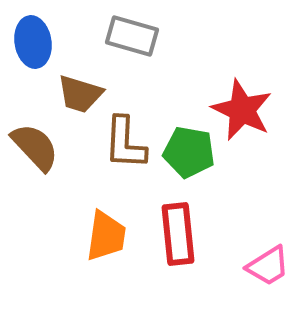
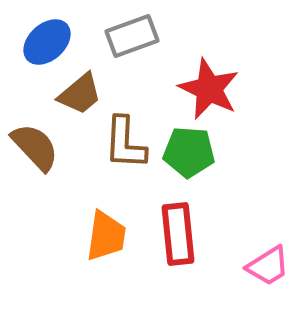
gray rectangle: rotated 36 degrees counterclockwise
blue ellipse: moved 14 px right; rotated 57 degrees clockwise
brown trapezoid: rotated 57 degrees counterclockwise
red star: moved 33 px left, 21 px up
green pentagon: rotated 6 degrees counterclockwise
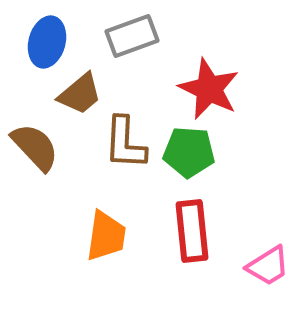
blue ellipse: rotated 33 degrees counterclockwise
red rectangle: moved 14 px right, 3 px up
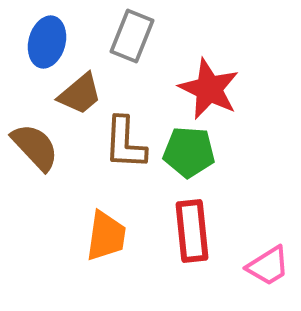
gray rectangle: rotated 48 degrees counterclockwise
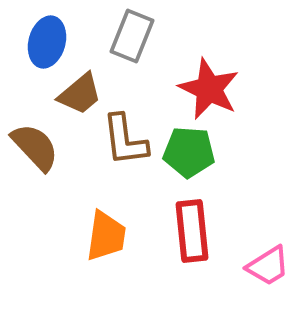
brown L-shape: moved 3 px up; rotated 10 degrees counterclockwise
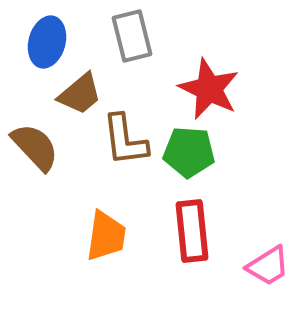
gray rectangle: rotated 36 degrees counterclockwise
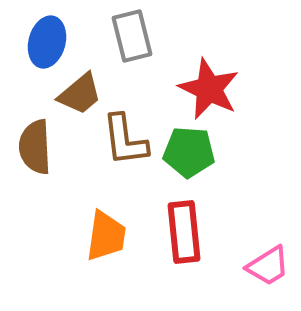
brown semicircle: rotated 140 degrees counterclockwise
red rectangle: moved 8 px left, 1 px down
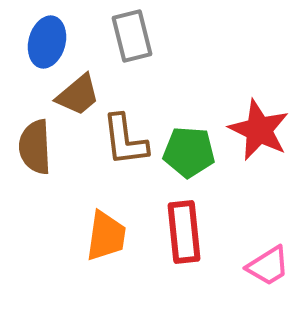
red star: moved 50 px right, 41 px down
brown trapezoid: moved 2 px left, 1 px down
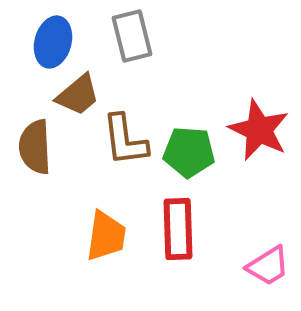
blue ellipse: moved 6 px right
red rectangle: moved 6 px left, 3 px up; rotated 4 degrees clockwise
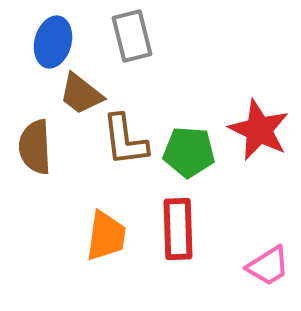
brown trapezoid: moved 3 px right, 1 px up; rotated 78 degrees clockwise
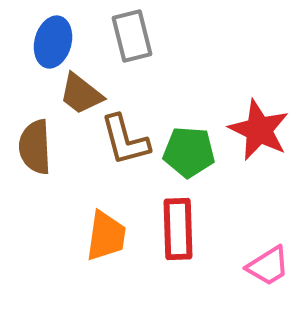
brown L-shape: rotated 8 degrees counterclockwise
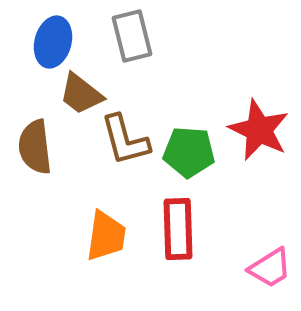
brown semicircle: rotated 4 degrees counterclockwise
pink trapezoid: moved 2 px right, 2 px down
